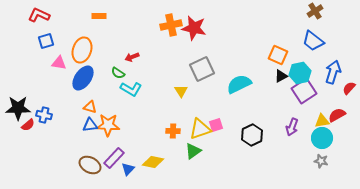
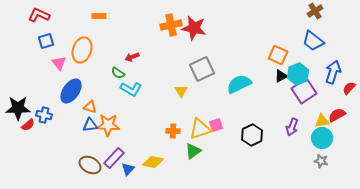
pink triangle at (59, 63): rotated 42 degrees clockwise
cyan hexagon at (300, 73): moved 2 px left, 1 px down; rotated 10 degrees counterclockwise
blue ellipse at (83, 78): moved 12 px left, 13 px down
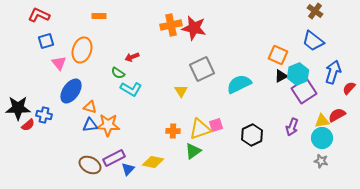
brown cross at (315, 11): rotated 21 degrees counterclockwise
purple rectangle at (114, 158): rotated 20 degrees clockwise
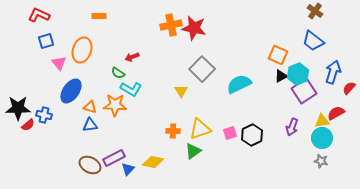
gray square at (202, 69): rotated 20 degrees counterclockwise
red semicircle at (337, 115): moved 1 px left, 2 px up
orange star at (108, 125): moved 7 px right, 20 px up
pink square at (216, 125): moved 14 px right, 8 px down
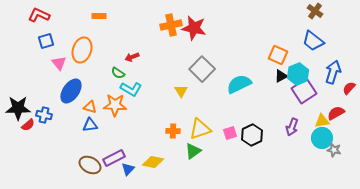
gray star at (321, 161): moved 13 px right, 11 px up
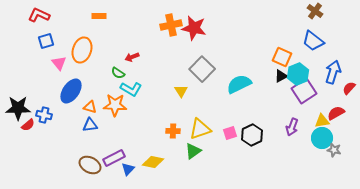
orange square at (278, 55): moved 4 px right, 2 px down
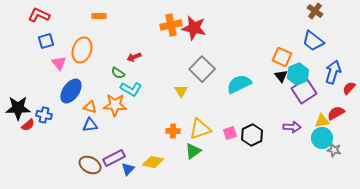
red arrow at (132, 57): moved 2 px right
black triangle at (281, 76): rotated 40 degrees counterclockwise
purple arrow at (292, 127): rotated 108 degrees counterclockwise
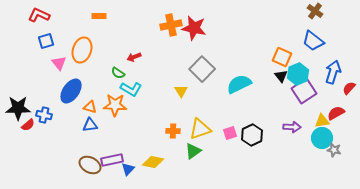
purple rectangle at (114, 158): moved 2 px left, 2 px down; rotated 15 degrees clockwise
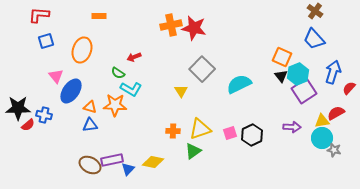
red L-shape at (39, 15): rotated 20 degrees counterclockwise
blue trapezoid at (313, 41): moved 1 px right, 2 px up; rotated 10 degrees clockwise
pink triangle at (59, 63): moved 3 px left, 13 px down
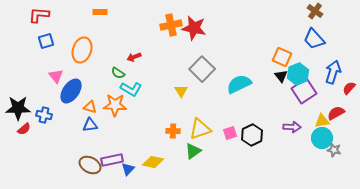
orange rectangle at (99, 16): moved 1 px right, 4 px up
red semicircle at (28, 125): moved 4 px left, 4 px down
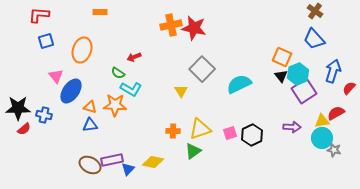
blue arrow at (333, 72): moved 1 px up
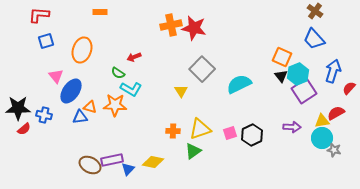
blue triangle at (90, 125): moved 10 px left, 8 px up
